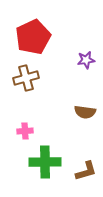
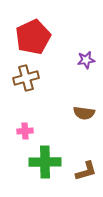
brown semicircle: moved 1 px left, 1 px down
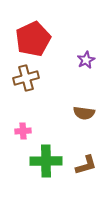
red pentagon: moved 2 px down
purple star: rotated 18 degrees counterclockwise
pink cross: moved 2 px left
green cross: moved 1 px right, 1 px up
brown L-shape: moved 6 px up
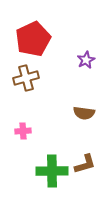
green cross: moved 6 px right, 10 px down
brown L-shape: moved 1 px left, 1 px up
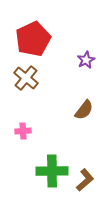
brown cross: rotated 35 degrees counterclockwise
brown semicircle: moved 3 px up; rotated 60 degrees counterclockwise
brown L-shape: moved 16 px down; rotated 25 degrees counterclockwise
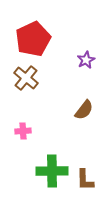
brown L-shape: rotated 130 degrees clockwise
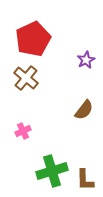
pink cross: rotated 21 degrees counterclockwise
green cross: rotated 16 degrees counterclockwise
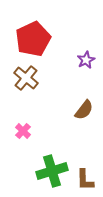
pink cross: rotated 21 degrees counterclockwise
